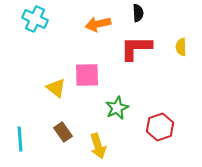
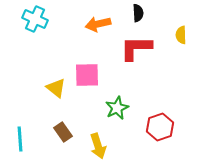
yellow semicircle: moved 12 px up
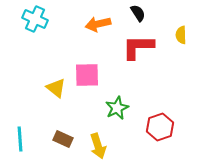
black semicircle: rotated 30 degrees counterclockwise
red L-shape: moved 2 px right, 1 px up
brown rectangle: moved 7 px down; rotated 30 degrees counterclockwise
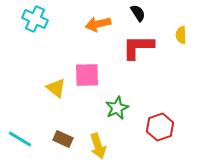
cyan line: rotated 55 degrees counterclockwise
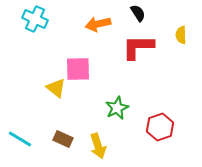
pink square: moved 9 px left, 6 px up
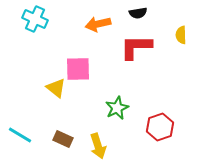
black semicircle: rotated 114 degrees clockwise
red L-shape: moved 2 px left
cyan line: moved 4 px up
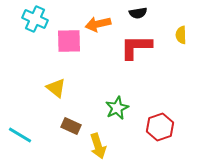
pink square: moved 9 px left, 28 px up
brown rectangle: moved 8 px right, 13 px up
